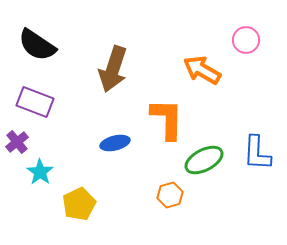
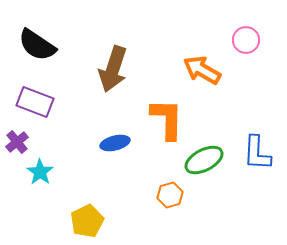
yellow pentagon: moved 8 px right, 17 px down
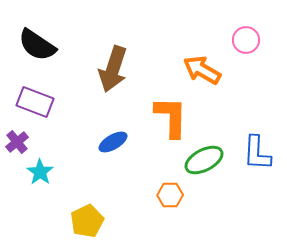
orange L-shape: moved 4 px right, 2 px up
blue ellipse: moved 2 px left, 1 px up; rotated 16 degrees counterclockwise
orange hexagon: rotated 15 degrees clockwise
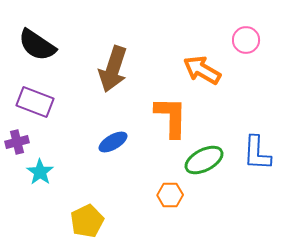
purple cross: rotated 25 degrees clockwise
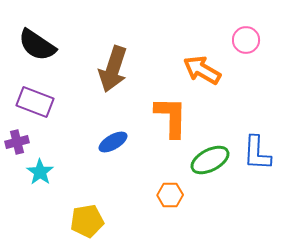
green ellipse: moved 6 px right
yellow pentagon: rotated 16 degrees clockwise
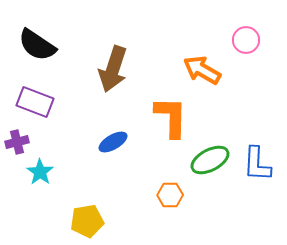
blue L-shape: moved 11 px down
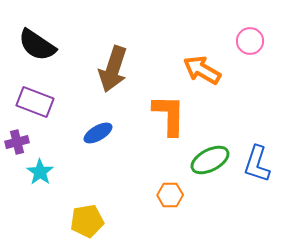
pink circle: moved 4 px right, 1 px down
orange L-shape: moved 2 px left, 2 px up
blue ellipse: moved 15 px left, 9 px up
blue L-shape: rotated 15 degrees clockwise
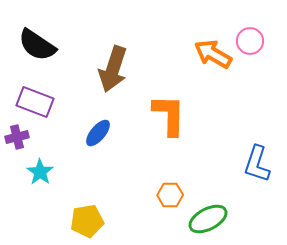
orange arrow: moved 11 px right, 16 px up
blue ellipse: rotated 20 degrees counterclockwise
purple cross: moved 5 px up
green ellipse: moved 2 px left, 59 px down
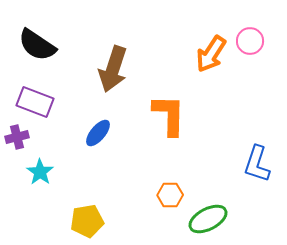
orange arrow: moved 2 px left; rotated 87 degrees counterclockwise
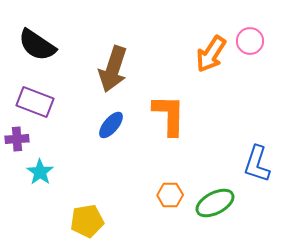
blue ellipse: moved 13 px right, 8 px up
purple cross: moved 2 px down; rotated 10 degrees clockwise
green ellipse: moved 7 px right, 16 px up
